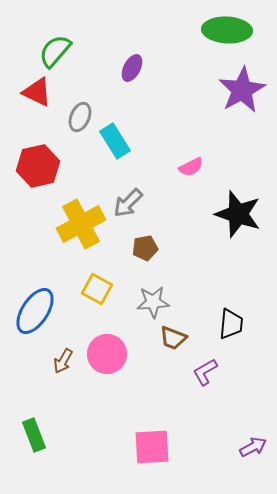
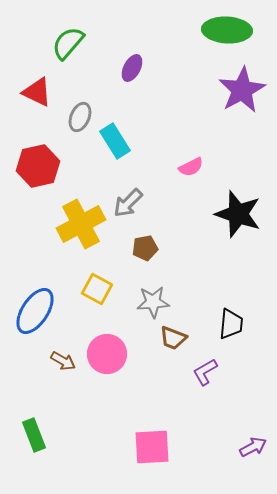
green semicircle: moved 13 px right, 8 px up
brown arrow: rotated 90 degrees counterclockwise
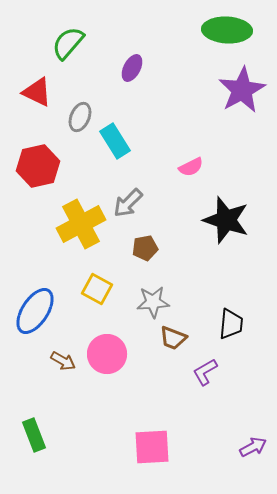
black star: moved 12 px left, 6 px down
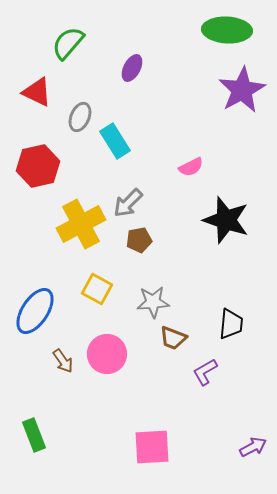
brown pentagon: moved 6 px left, 8 px up
brown arrow: rotated 25 degrees clockwise
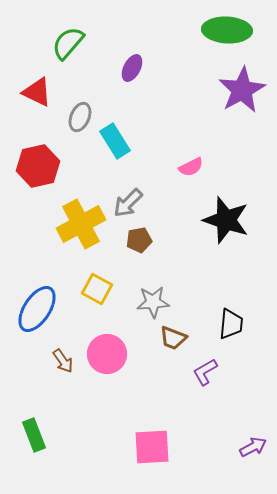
blue ellipse: moved 2 px right, 2 px up
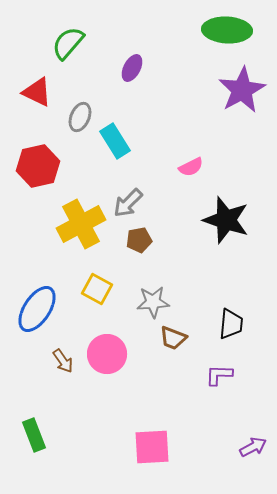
purple L-shape: moved 14 px right, 3 px down; rotated 32 degrees clockwise
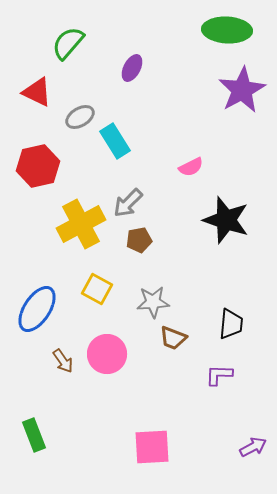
gray ellipse: rotated 36 degrees clockwise
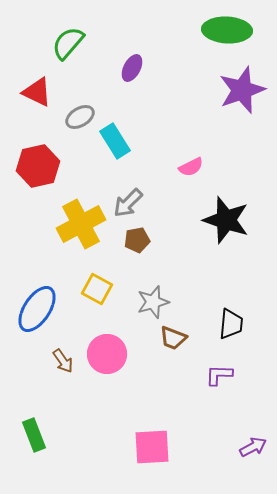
purple star: rotated 9 degrees clockwise
brown pentagon: moved 2 px left
gray star: rotated 12 degrees counterclockwise
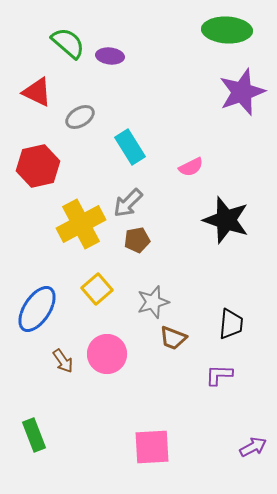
green semicircle: rotated 90 degrees clockwise
purple ellipse: moved 22 px left, 12 px up; rotated 68 degrees clockwise
purple star: moved 2 px down
cyan rectangle: moved 15 px right, 6 px down
yellow square: rotated 20 degrees clockwise
